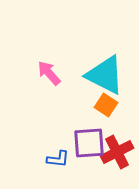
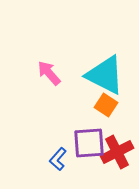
blue L-shape: rotated 125 degrees clockwise
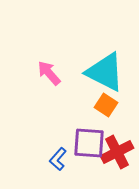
cyan triangle: moved 3 px up
purple square: rotated 8 degrees clockwise
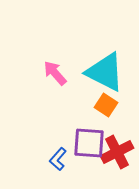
pink arrow: moved 6 px right
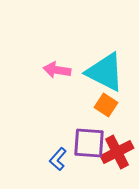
pink arrow: moved 2 px right, 3 px up; rotated 40 degrees counterclockwise
